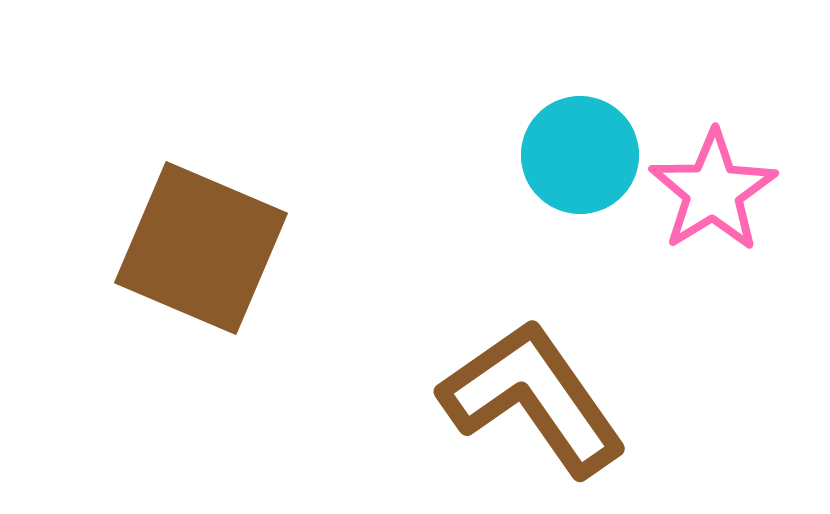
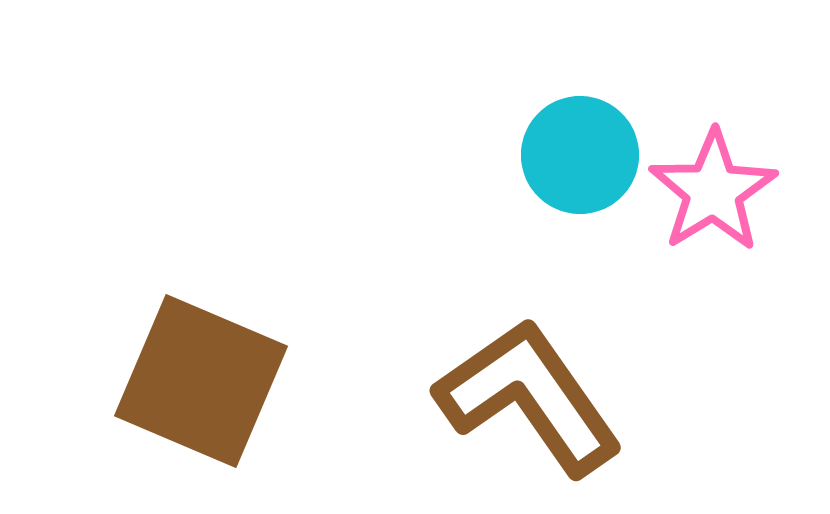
brown square: moved 133 px down
brown L-shape: moved 4 px left, 1 px up
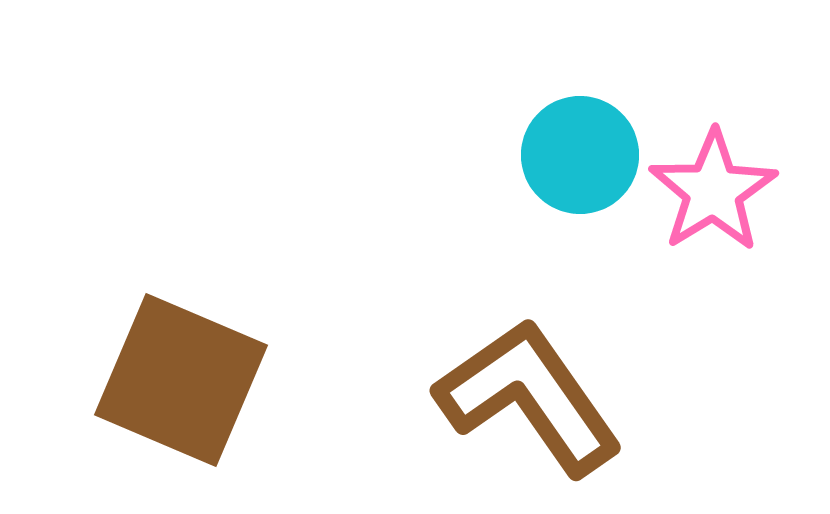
brown square: moved 20 px left, 1 px up
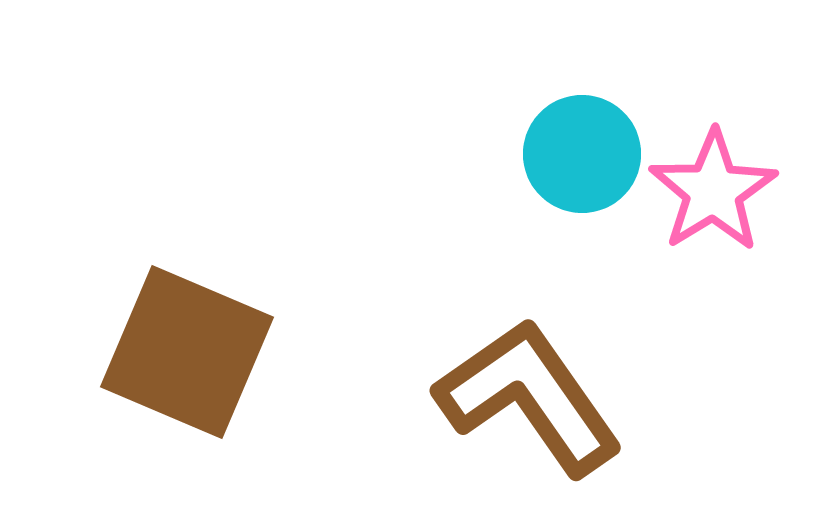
cyan circle: moved 2 px right, 1 px up
brown square: moved 6 px right, 28 px up
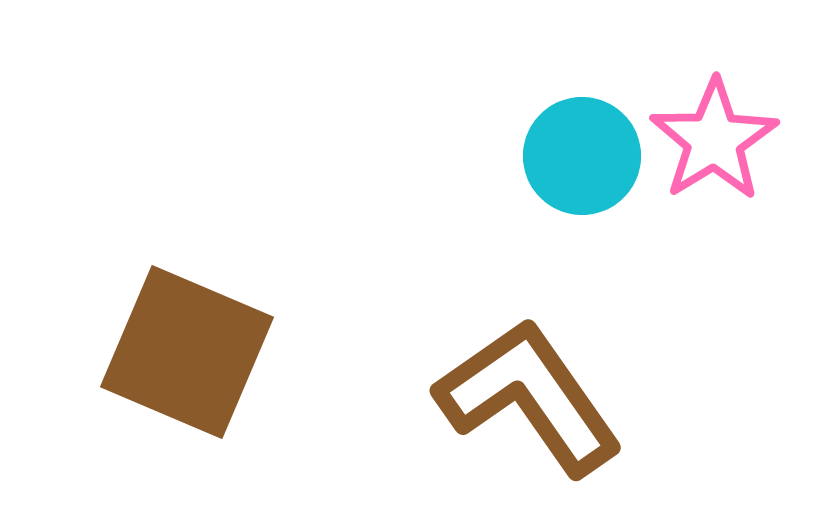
cyan circle: moved 2 px down
pink star: moved 1 px right, 51 px up
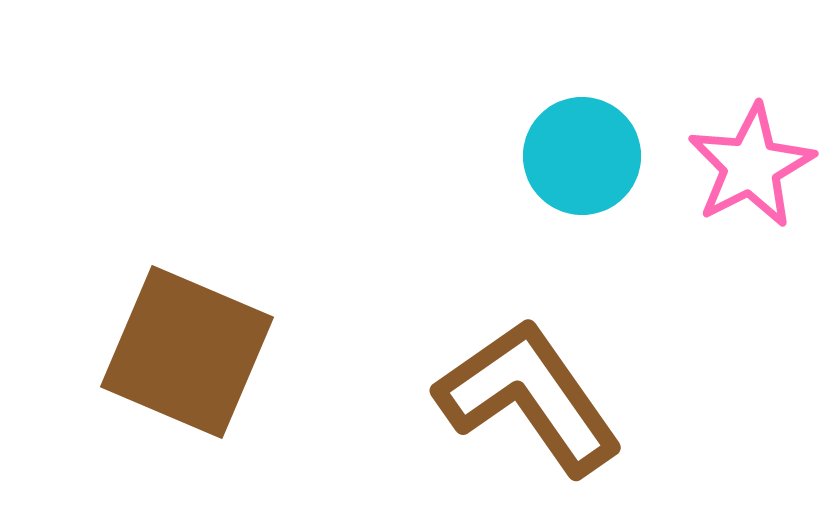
pink star: moved 37 px right, 26 px down; rotated 5 degrees clockwise
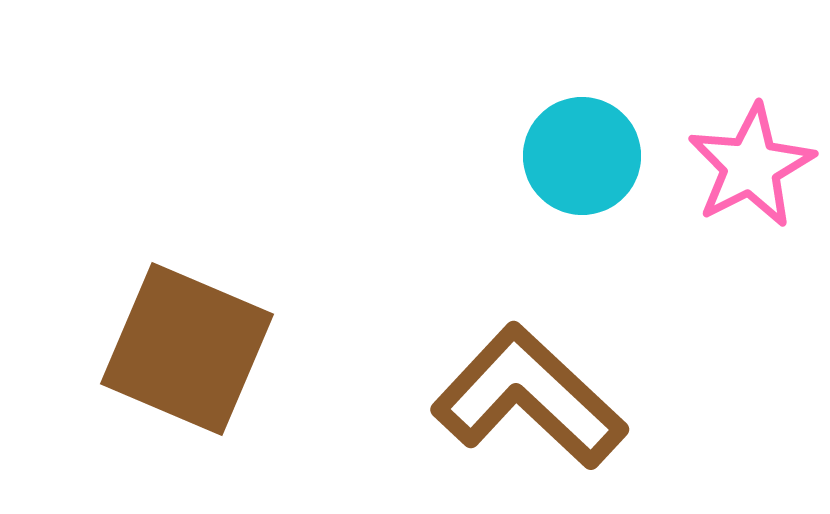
brown square: moved 3 px up
brown L-shape: rotated 12 degrees counterclockwise
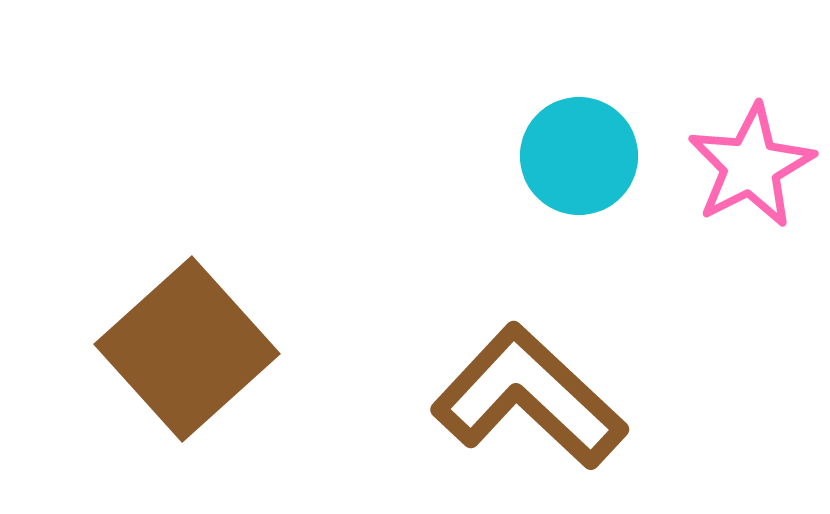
cyan circle: moved 3 px left
brown square: rotated 25 degrees clockwise
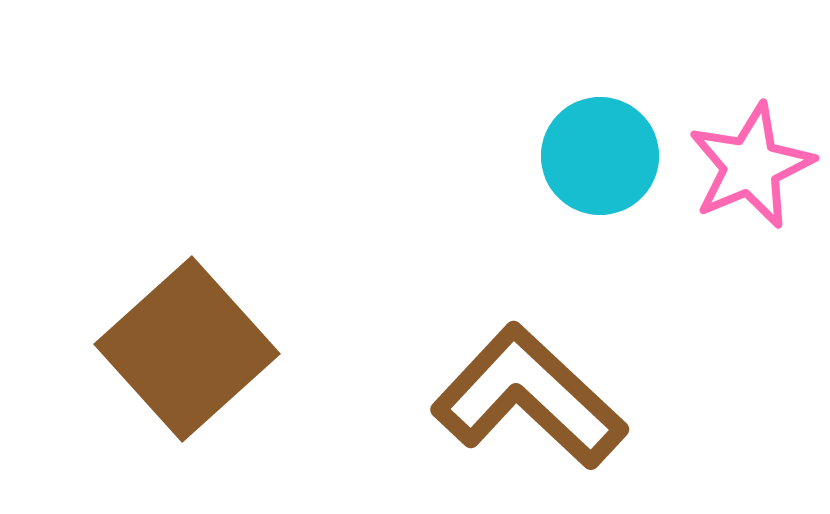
cyan circle: moved 21 px right
pink star: rotated 4 degrees clockwise
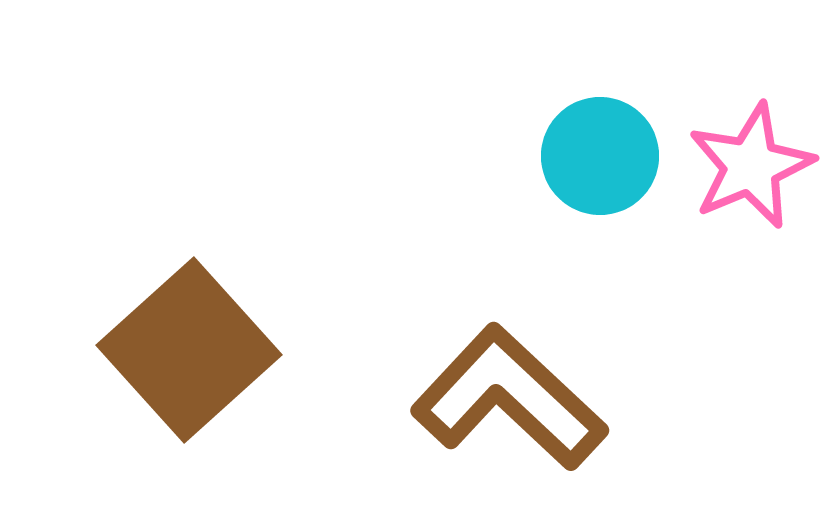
brown square: moved 2 px right, 1 px down
brown L-shape: moved 20 px left, 1 px down
